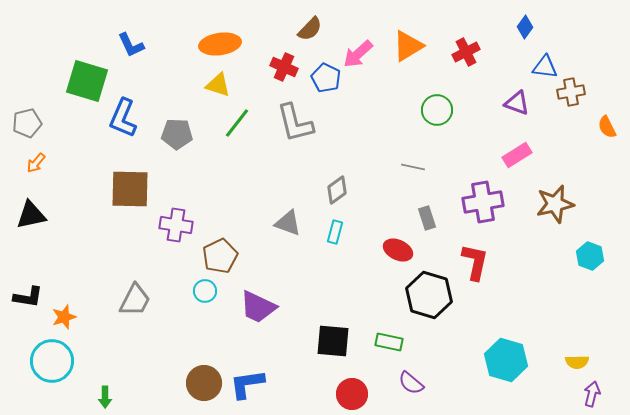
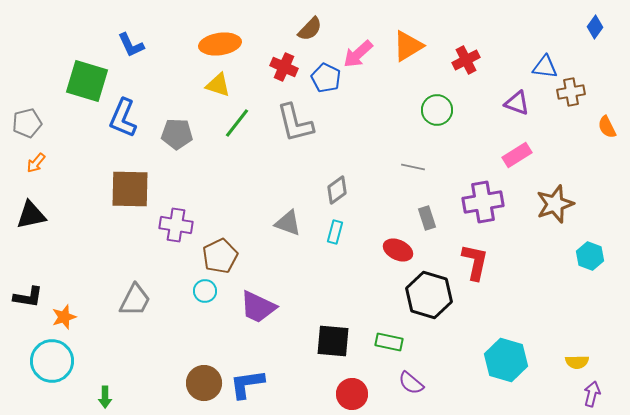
blue diamond at (525, 27): moved 70 px right
red cross at (466, 52): moved 8 px down
brown star at (555, 204): rotated 6 degrees counterclockwise
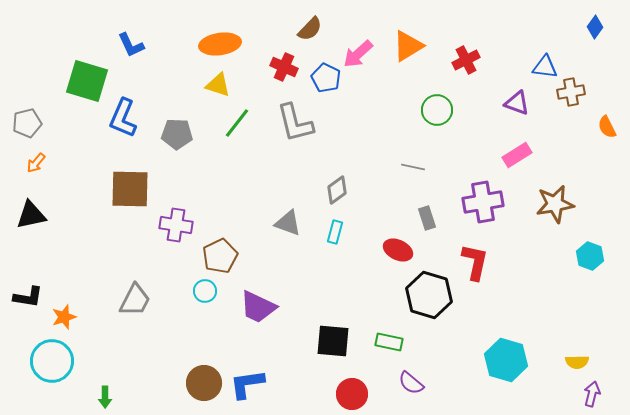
brown star at (555, 204): rotated 9 degrees clockwise
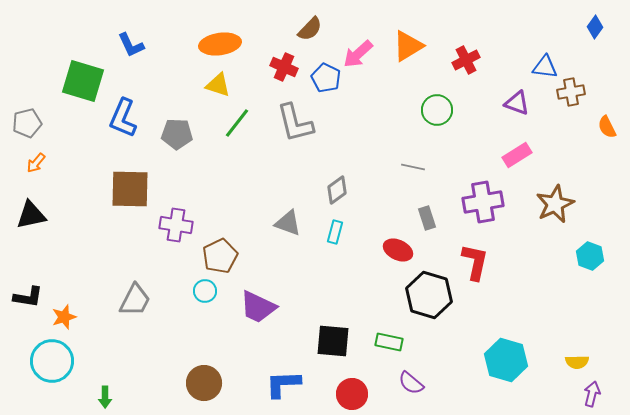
green square at (87, 81): moved 4 px left
brown star at (555, 204): rotated 15 degrees counterclockwise
blue L-shape at (247, 384): moved 36 px right; rotated 6 degrees clockwise
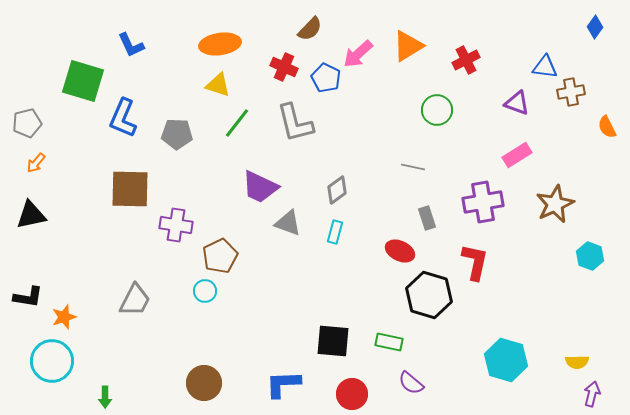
red ellipse at (398, 250): moved 2 px right, 1 px down
purple trapezoid at (258, 307): moved 2 px right, 120 px up
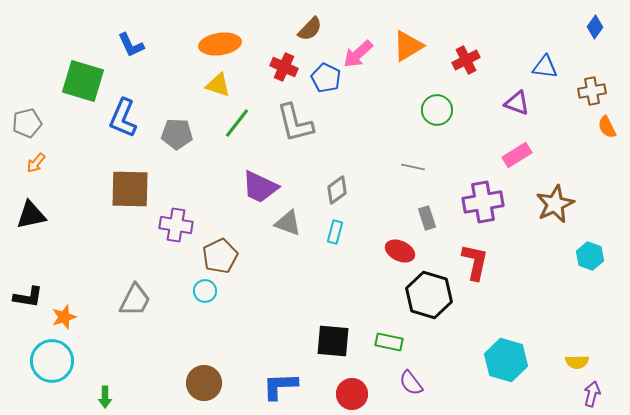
brown cross at (571, 92): moved 21 px right, 1 px up
purple semicircle at (411, 383): rotated 12 degrees clockwise
blue L-shape at (283, 384): moved 3 px left, 2 px down
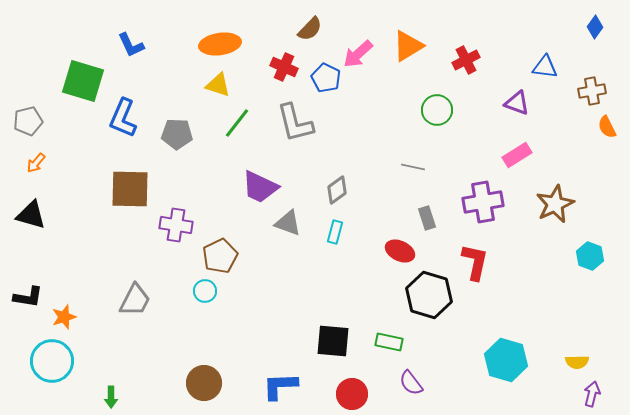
gray pentagon at (27, 123): moved 1 px right, 2 px up
black triangle at (31, 215): rotated 28 degrees clockwise
green arrow at (105, 397): moved 6 px right
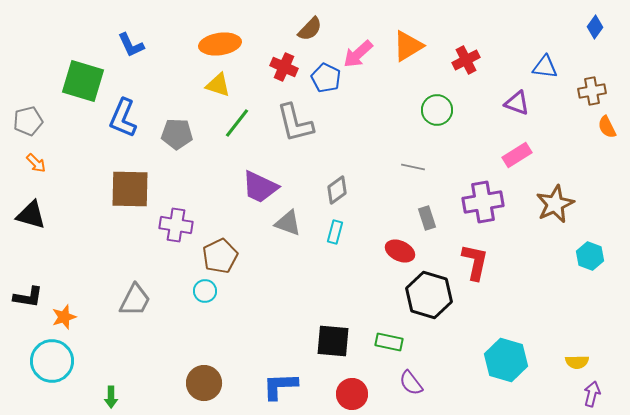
orange arrow at (36, 163): rotated 85 degrees counterclockwise
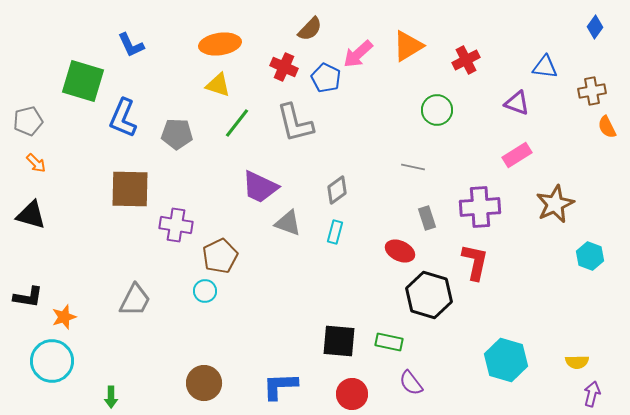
purple cross at (483, 202): moved 3 px left, 5 px down; rotated 6 degrees clockwise
black square at (333, 341): moved 6 px right
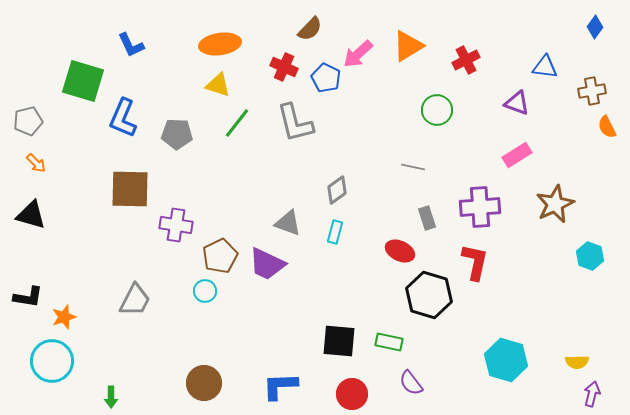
purple trapezoid at (260, 187): moved 7 px right, 77 px down
